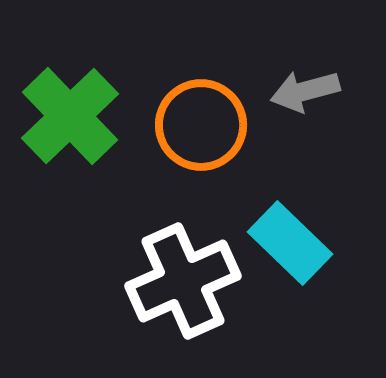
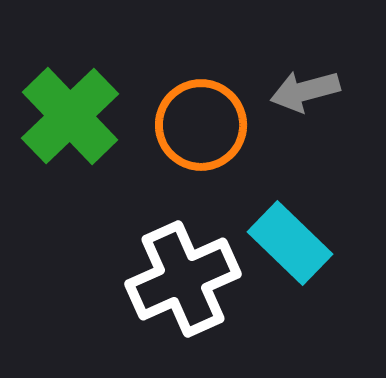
white cross: moved 2 px up
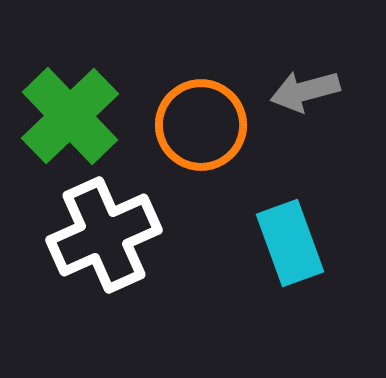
cyan rectangle: rotated 26 degrees clockwise
white cross: moved 79 px left, 44 px up
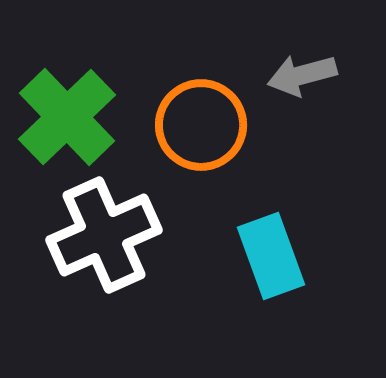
gray arrow: moved 3 px left, 16 px up
green cross: moved 3 px left, 1 px down
cyan rectangle: moved 19 px left, 13 px down
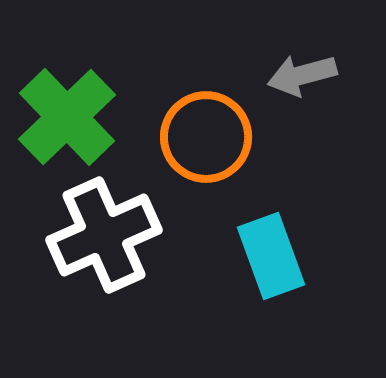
orange circle: moved 5 px right, 12 px down
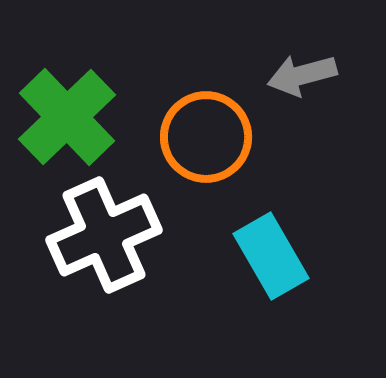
cyan rectangle: rotated 10 degrees counterclockwise
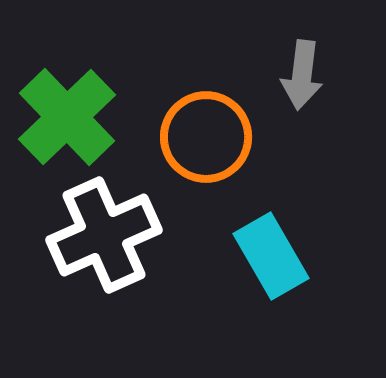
gray arrow: rotated 68 degrees counterclockwise
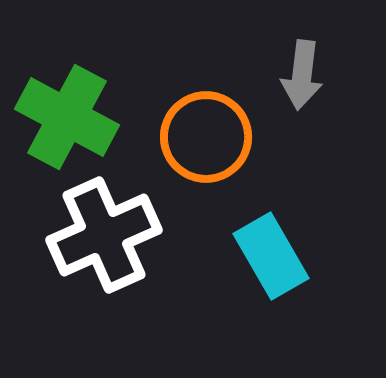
green cross: rotated 18 degrees counterclockwise
